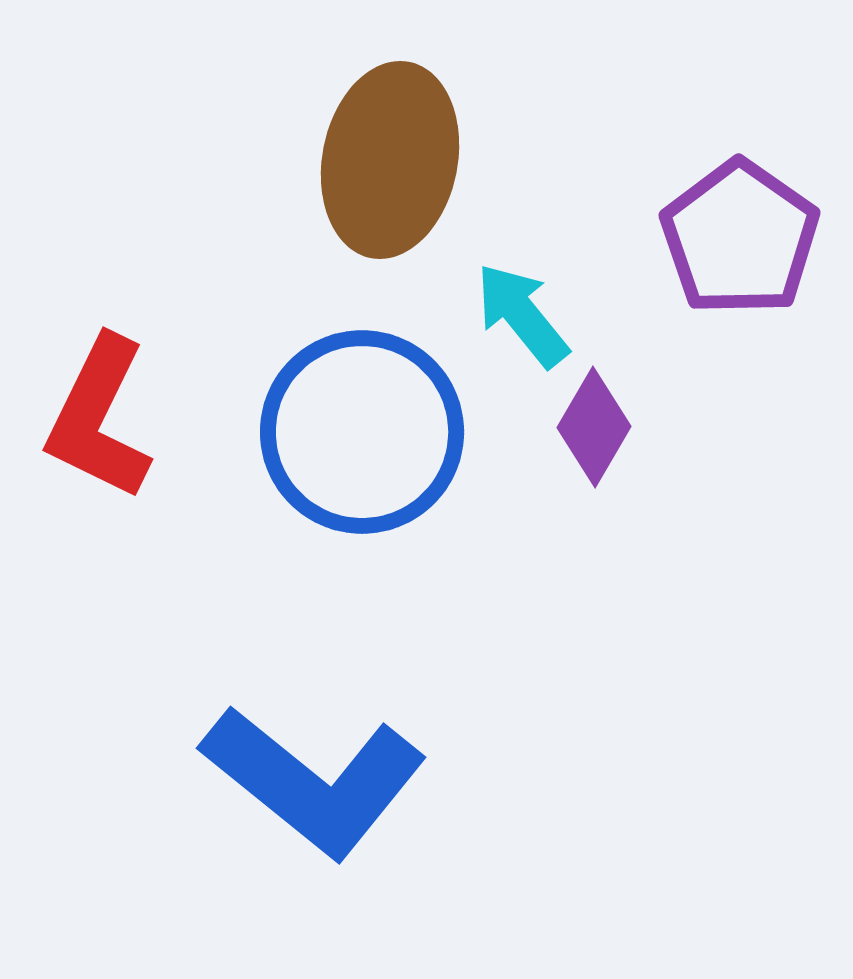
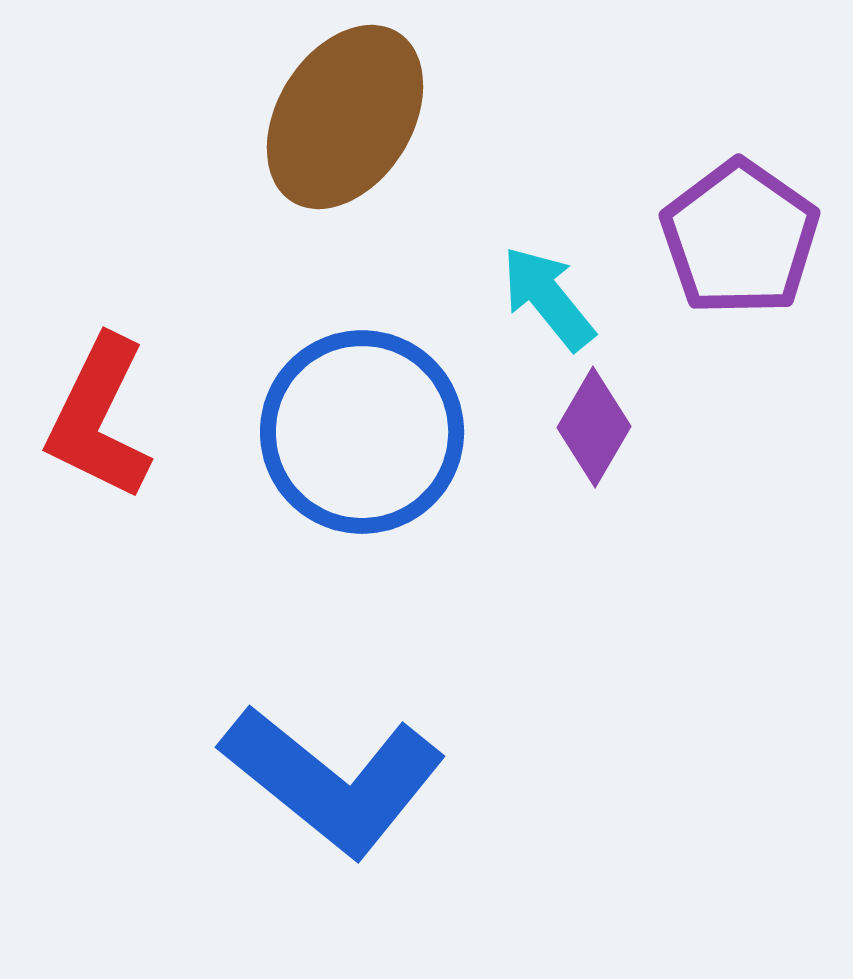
brown ellipse: moved 45 px left, 43 px up; rotated 21 degrees clockwise
cyan arrow: moved 26 px right, 17 px up
blue L-shape: moved 19 px right, 1 px up
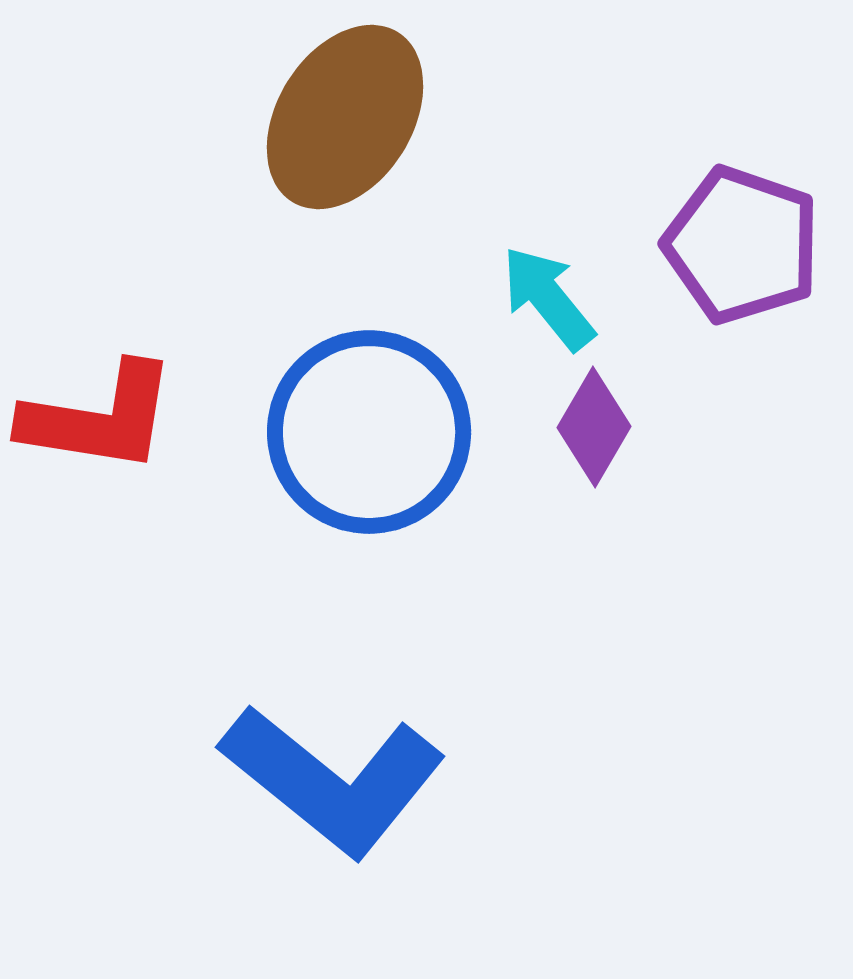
purple pentagon: moved 2 px right, 7 px down; rotated 16 degrees counterclockwise
red L-shape: rotated 107 degrees counterclockwise
blue circle: moved 7 px right
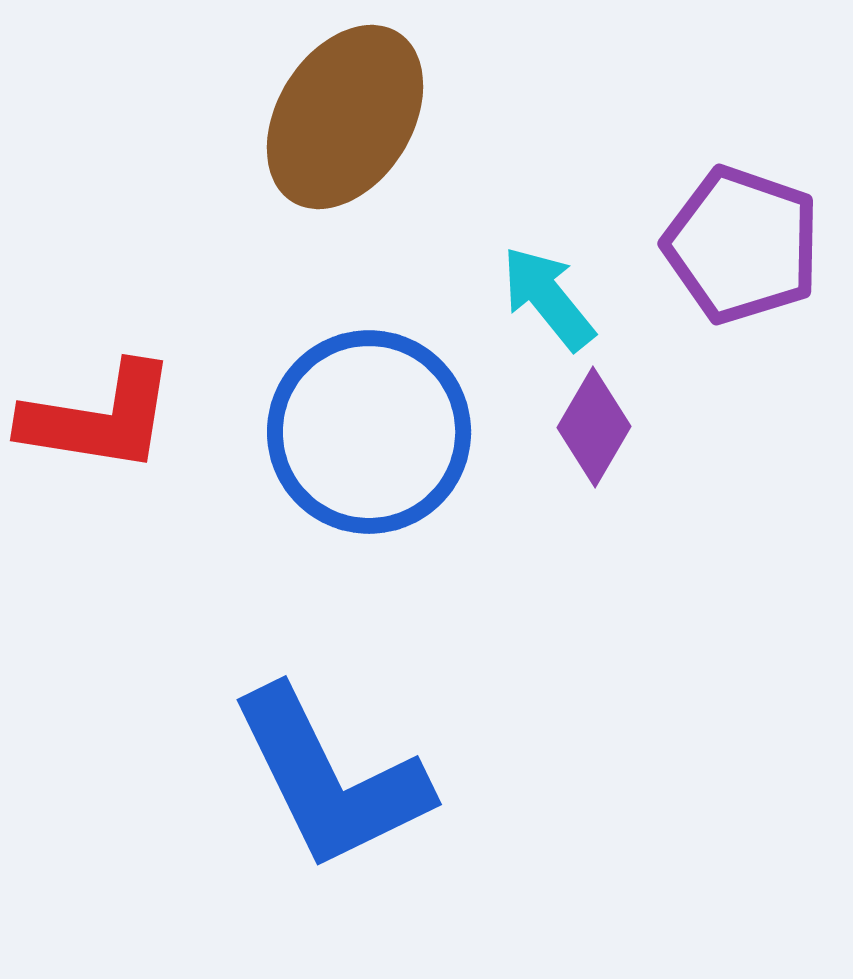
blue L-shape: moved 3 px left, 1 px up; rotated 25 degrees clockwise
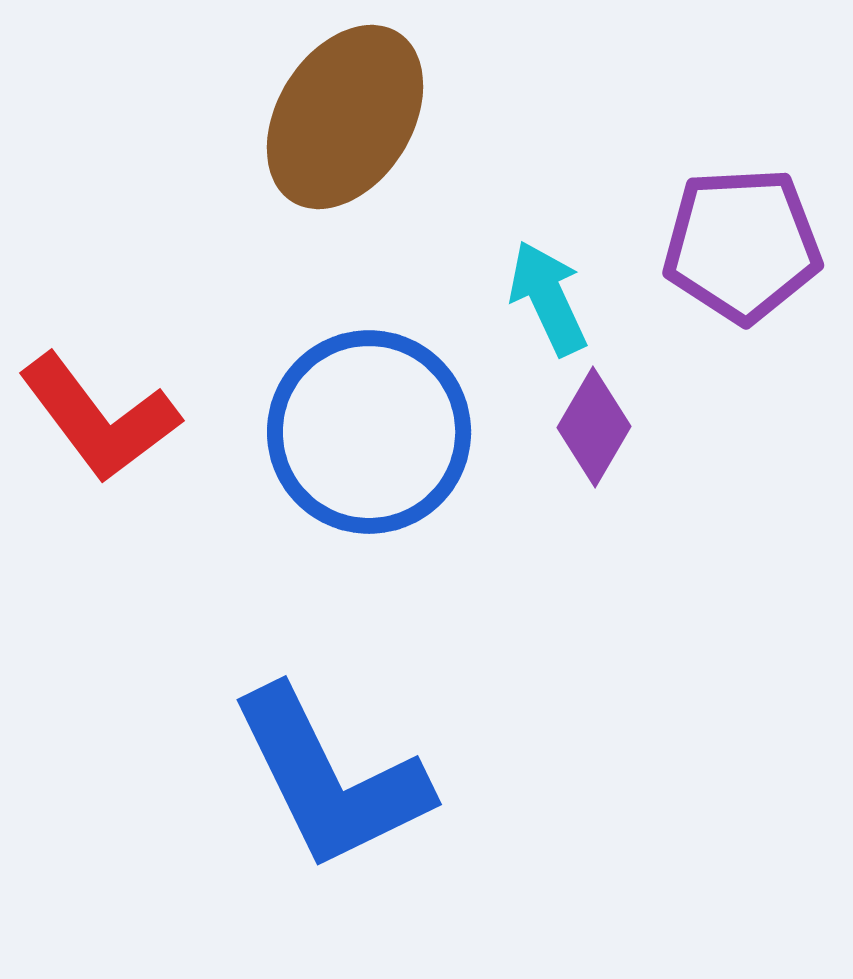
purple pentagon: rotated 22 degrees counterclockwise
cyan arrow: rotated 14 degrees clockwise
red L-shape: rotated 44 degrees clockwise
